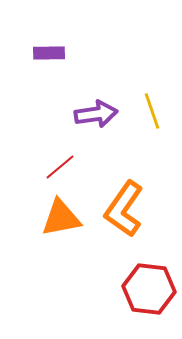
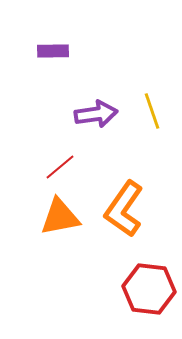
purple rectangle: moved 4 px right, 2 px up
orange triangle: moved 1 px left, 1 px up
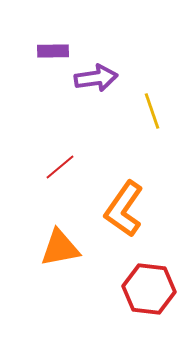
purple arrow: moved 36 px up
orange triangle: moved 31 px down
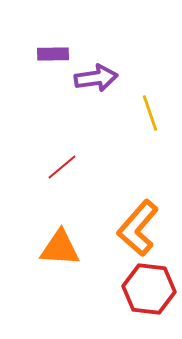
purple rectangle: moved 3 px down
yellow line: moved 2 px left, 2 px down
red line: moved 2 px right
orange L-shape: moved 14 px right, 19 px down; rotated 6 degrees clockwise
orange triangle: rotated 15 degrees clockwise
